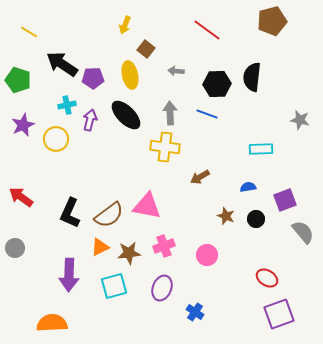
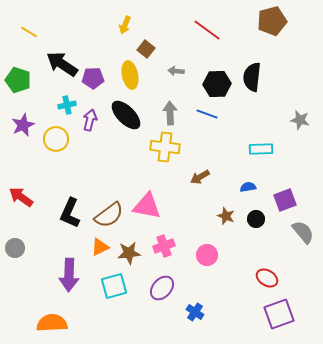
purple ellipse at (162, 288): rotated 20 degrees clockwise
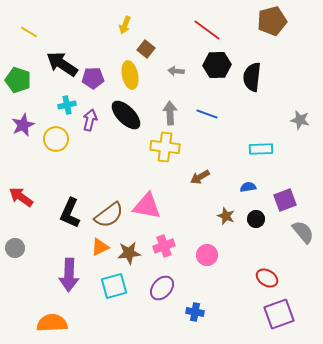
black hexagon at (217, 84): moved 19 px up
blue cross at (195, 312): rotated 24 degrees counterclockwise
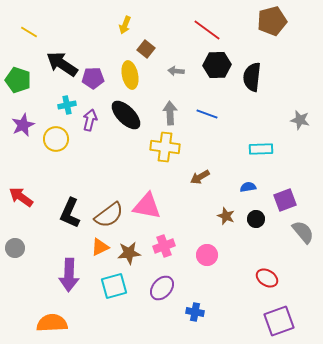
purple square at (279, 314): moved 7 px down
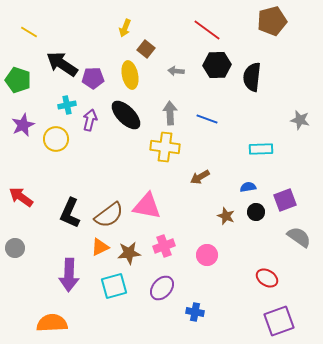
yellow arrow at (125, 25): moved 3 px down
blue line at (207, 114): moved 5 px down
black circle at (256, 219): moved 7 px up
gray semicircle at (303, 232): moved 4 px left, 5 px down; rotated 15 degrees counterclockwise
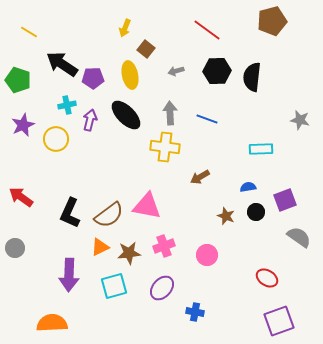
black hexagon at (217, 65): moved 6 px down
gray arrow at (176, 71): rotated 21 degrees counterclockwise
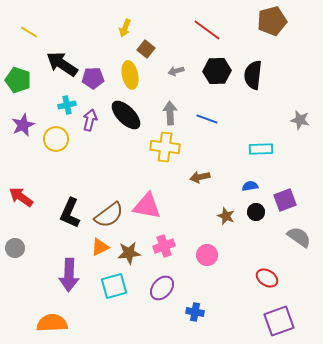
black semicircle at (252, 77): moved 1 px right, 2 px up
brown arrow at (200, 177): rotated 18 degrees clockwise
blue semicircle at (248, 187): moved 2 px right, 1 px up
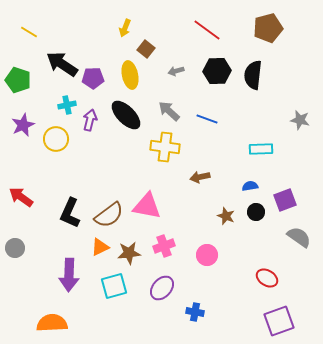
brown pentagon at (272, 21): moved 4 px left, 7 px down
gray arrow at (170, 113): moved 1 px left, 2 px up; rotated 45 degrees counterclockwise
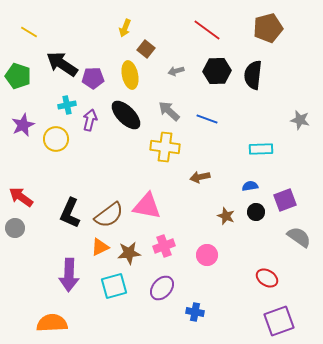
green pentagon at (18, 80): moved 4 px up
gray circle at (15, 248): moved 20 px up
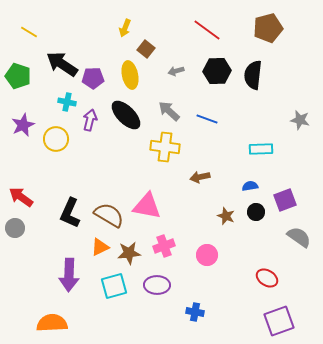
cyan cross at (67, 105): moved 3 px up; rotated 24 degrees clockwise
brown semicircle at (109, 215): rotated 112 degrees counterclockwise
purple ellipse at (162, 288): moved 5 px left, 3 px up; rotated 50 degrees clockwise
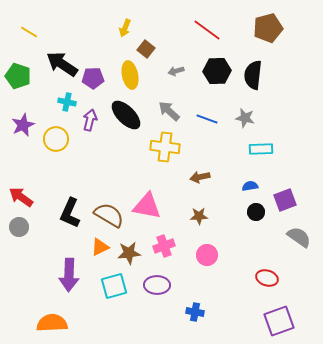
gray star at (300, 120): moved 55 px left, 2 px up
brown star at (226, 216): moved 27 px left; rotated 24 degrees counterclockwise
gray circle at (15, 228): moved 4 px right, 1 px up
red ellipse at (267, 278): rotated 15 degrees counterclockwise
